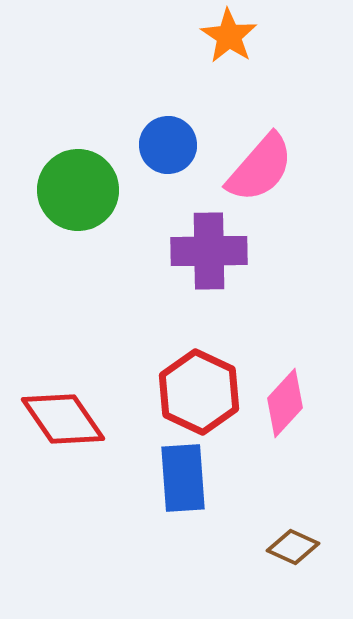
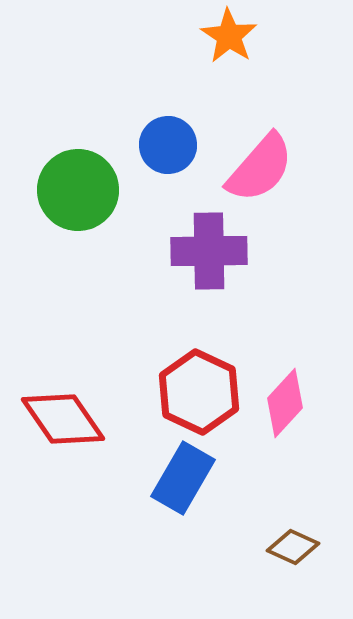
blue rectangle: rotated 34 degrees clockwise
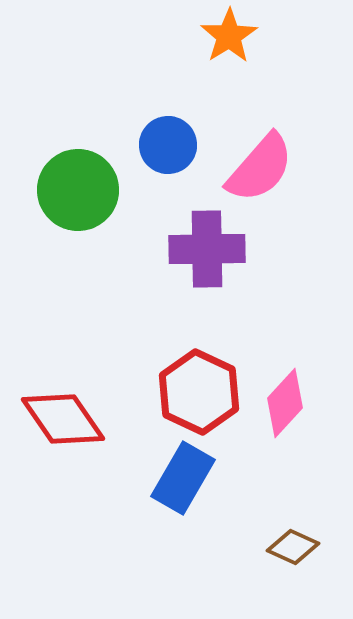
orange star: rotated 6 degrees clockwise
purple cross: moved 2 px left, 2 px up
